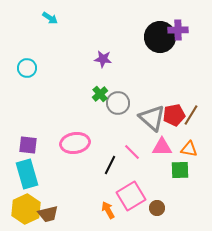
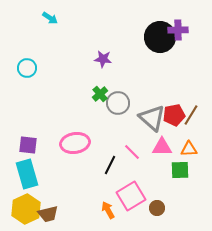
orange triangle: rotated 12 degrees counterclockwise
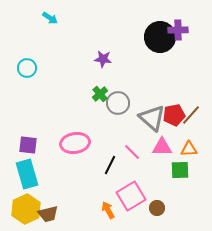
brown line: rotated 10 degrees clockwise
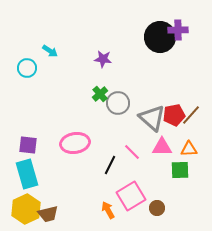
cyan arrow: moved 33 px down
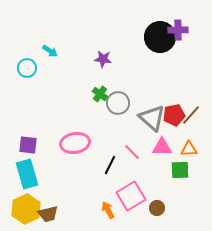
green cross: rotated 14 degrees counterclockwise
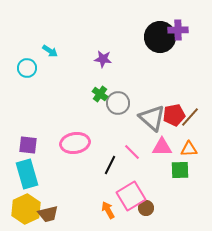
brown line: moved 1 px left, 2 px down
brown circle: moved 11 px left
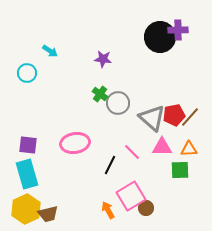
cyan circle: moved 5 px down
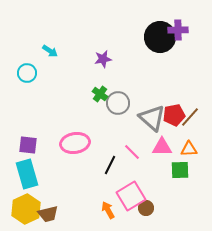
purple star: rotated 18 degrees counterclockwise
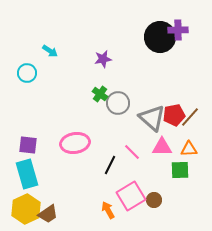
brown circle: moved 8 px right, 8 px up
brown trapezoid: rotated 20 degrees counterclockwise
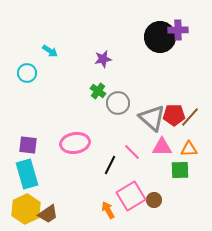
green cross: moved 2 px left, 3 px up
red pentagon: rotated 10 degrees clockwise
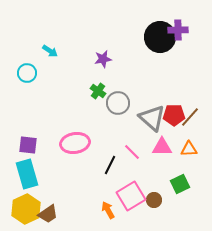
green square: moved 14 px down; rotated 24 degrees counterclockwise
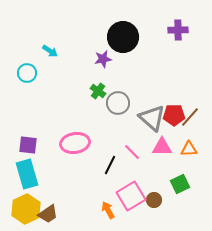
black circle: moved 37 px left
